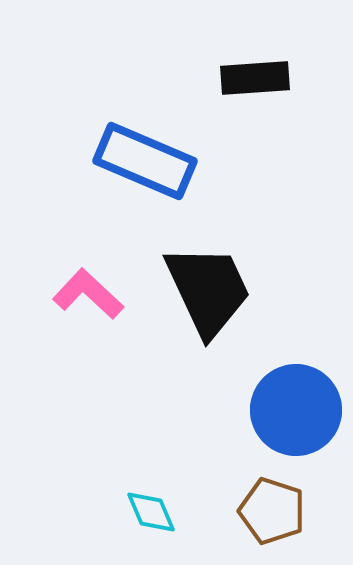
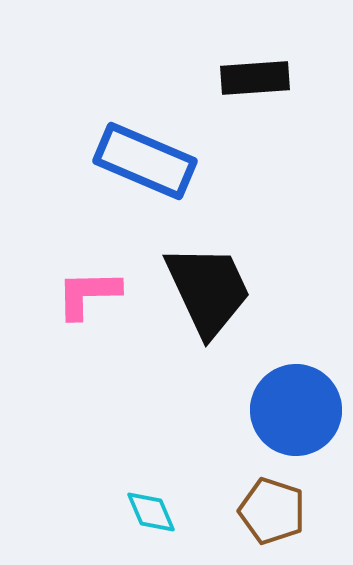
pink L-shape: rotated 44 degrees counterclockwise
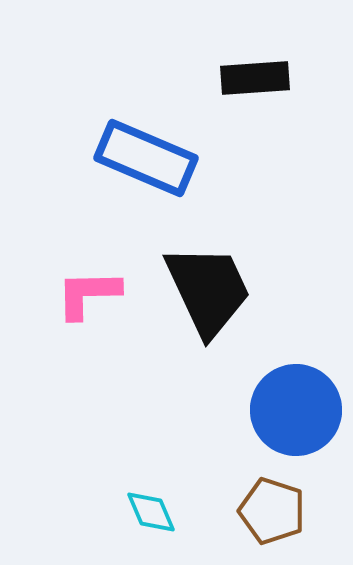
blue rectangle: moved 1 px right, 3 px up
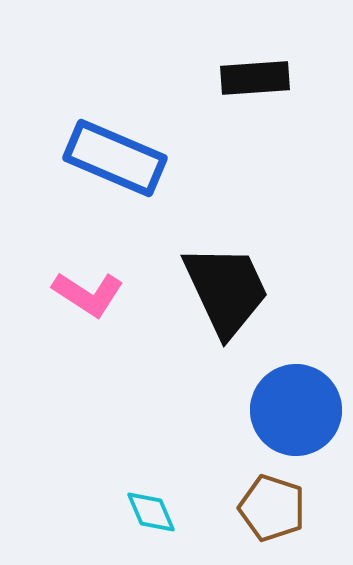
blue rectangle: moved 31 px left
black trapezoid: moved 18 px right
pink L-shape: rotated 146 degrees counterclockwise
brown pentagon: moved 3 px up
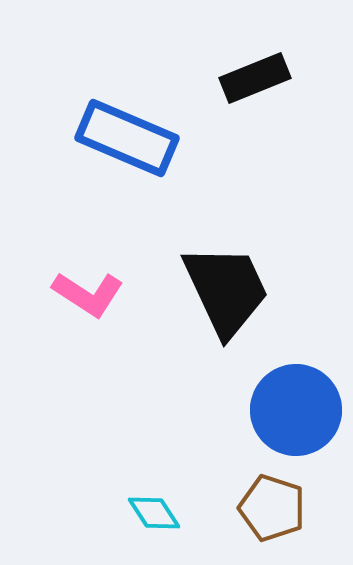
black rectangle: rotated 18 degrees counterclockwise
blue rectangle: moved 12 px right, 20 px up
cyan diamond: moved 3 px right, 1 px down; rotated 10 degrees counterclockwise
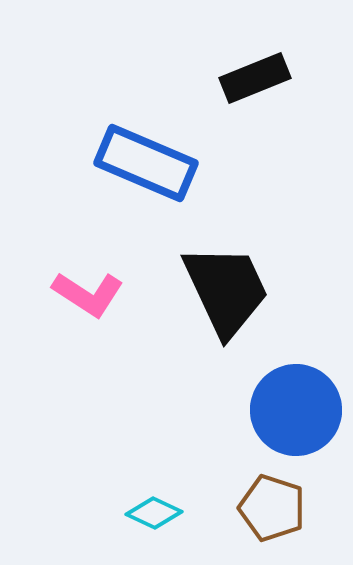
blue rectangle: moved 19 px right, 25 px down
cyan diamond: rotated 32 degrees counterclockwise
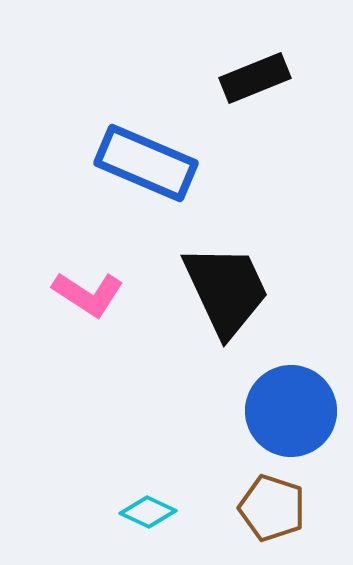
blue circle: moved 5 px left, 1 px down
cyan diamond: moved 6 px left, 1 px up
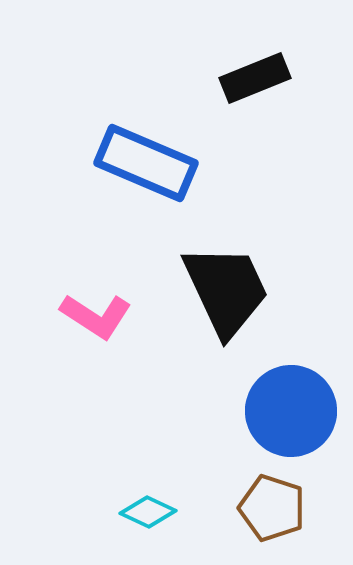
pink L-shape: moved 8 px right, 22 px down
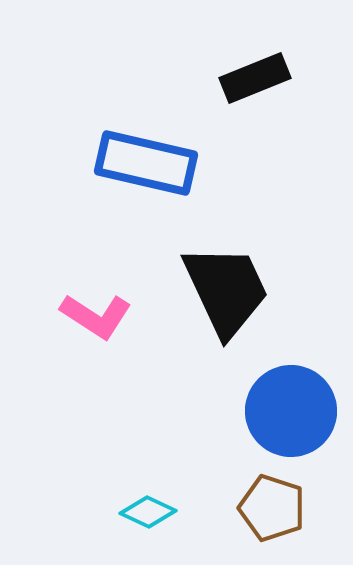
blue rectangle: rotated 10 degrees counterclockwise
